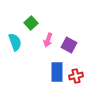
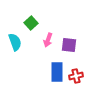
purple square: rotated 21 degrees counterclockwise
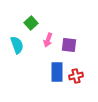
cyan semicircle: moved 2 px right, 3 px down
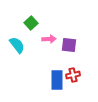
pink arrow: moved 1 px right, 1 px up; rotated 112 degrees counterclockwise
cyan semicircle: rotated 18 degrees counterclockwise
blue rectangle: moved 8 px down
red cross: moved 3 px left, 1 px up
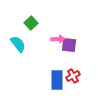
pink arrow: moved 9 px right
cyan semicircle: moved 1 px right, 1 px up
red cross: moved 1 px down; rotated 16 degrees counterclockwise
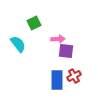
green square: moved 3 px right; rotated 16 degrees clockwise
purple square: moved 3 px left, 6 px down
red cross: moved 1 px right
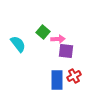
green square: moved 9 px right, 9 px down; rotated 24 degrees counterclockwise
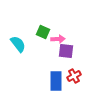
green square: rotated 16 degrees counterclockwise
blue rectangle: moved 1 px left, 1 px down
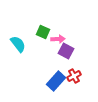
purple square: rotated 21 degrees clockwise
blue rectangle: rotated 42 degrees clockwise
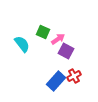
pink arrow: rotated 32 degrees counterclockwise
cyan semicircle: moved 4 px right
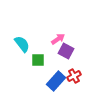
green square: moved 5 px left, 28 px down; rotated 24 degrees counterclockwise
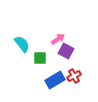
green square: moved 2 px right, 2 px up
blue rectangle: moved 1 px left, 1 px up; rotated 18 degrees clockwise
